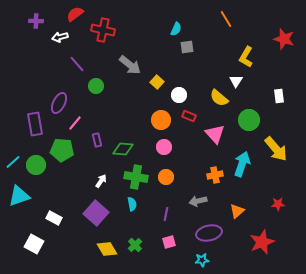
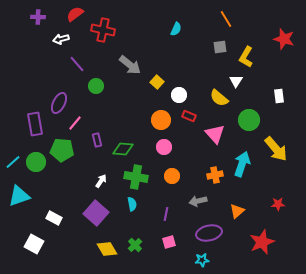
purple cross at (36, 21): moved 2 px right, 4 px up
white arrow at (60, 37): moved 1 px right, 2 px down
gray square at (187, 47): moved 33 px right
green circle at (36, 165): moved 3 px up
orange circle at (166, 177): moved 6 px right, 1 px up
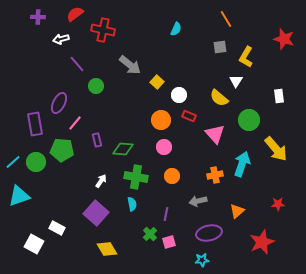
white rectangle at (54, 218): moved 3 px right, 10 px down
green cross at (135, 245): moved 15 px right, 11 px up
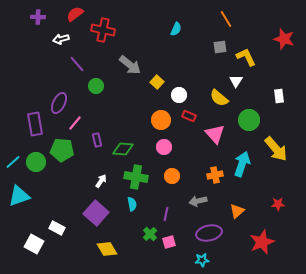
yellow L-shape at (246, 57): rotated 125 degrees clockwise
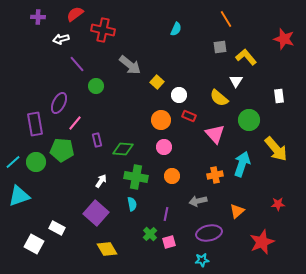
yellow L-shape at (246, 57): rotated 15 degrees counterclockwise
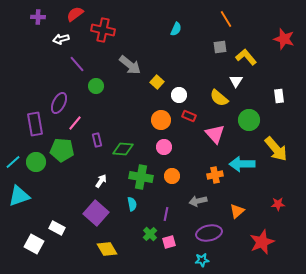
cyan arrow at (242, 164): rotated 110 degrees counterclockwise
green cross at (136, 177): moved 5 px right
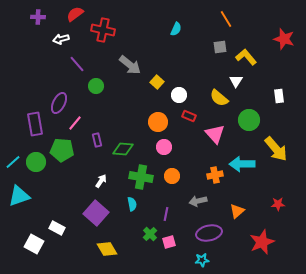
orange circle at (161, 120): moved 3 px left, 2 px down
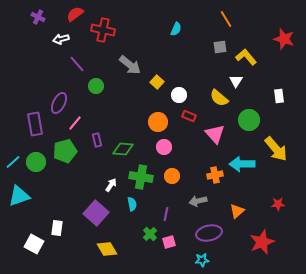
purple cross at (38, 17): rotated 24 degrees clockwise
green pentagon at (62, 150): moved 3 px right, 1 px down; rotated 20 degrees counterclockwise
white arrow at (101, 181): moved 10 px right, 4 px down
white rectangle at (57, 228): rotated 70 degrees clockwise
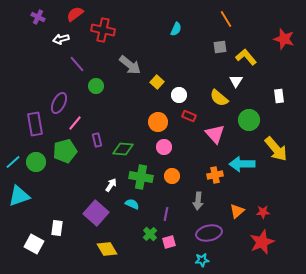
gray arrow at (198, 201): rotated 72 degrees counterclockwise
cyan semicircle at (132, 204): rotated 56 degrees counterclockwise
red star at (278, 204): moved 15 px left, 8 px down
